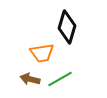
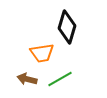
brown arrow: moved 3 px left
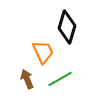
orange trapezoid: moved 1 px right, 1 px up; rotated 105 degrees counterclockwise
brown arrow: rotated 54 degrees clockwise
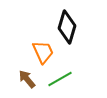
brown arrow: rotated 18 degrees counterclockwise
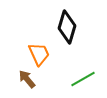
orange trapezoid: moved 4 px left, 2 px down
green line: moved 23 px right
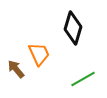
black diamond: moved 6 px right, 1 px down
brown arrow: moved 11 px left, 10 px up
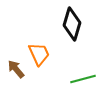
black diamond: moved 1 px left, 4 px up
green line: rotated 15 degrees clockwise
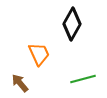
black diamond: rotated 12 degrees clockwise
brown arrow: moved 4 px right, 14 px down
